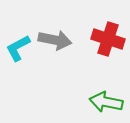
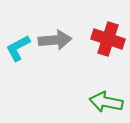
gray arrow: rotated 16 degrees counterclockwise
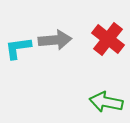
red cross: rotated 20 degrees clockwise
cyan L-shape: rotated 20 degrees clockwise
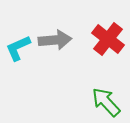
cyan L-shape: rotated 16 degrees counterclockwise
green arrow: rotated 36 degrees clockwise
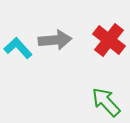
red cross: moved 1 px right, 1 px down
cyan L-shape: rotated 72 degrees clockwise
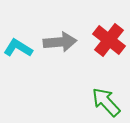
gray arrow: moved 5 px right, 2 px down
cyan L-shape: rotated 16 degrees counterclockwise
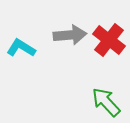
gray arrow: moved 10 px right, 7 px up
cyan L-shape: moved 3 px right
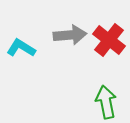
green arrow: rotated 32 degrees clockwise
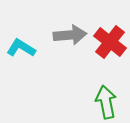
red cross: moved 1 px right, 2 px down
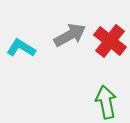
gray arrow: rotated 24 degrees counterclockwise
red cross: moved 1 px up
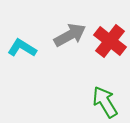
cyan L-shape: moved 1 px right
green arrow: moved 1 px left; rotated 20 degrees counterclockwise
